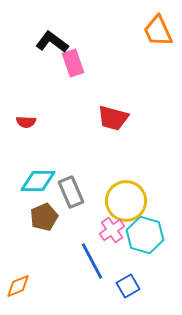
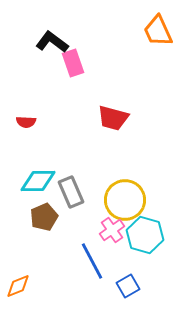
yellow circle: moved 1 px left, 1 px up
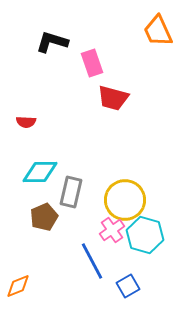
black L-shape: rotated 20 degrees counterclockwise
pink rectangle: moved 19 px right
red trapezoid: moved 20 px up
cyan diamond: moved 2 px right, 9 px up
gray rectangle: rotated 36 degrees clockwise
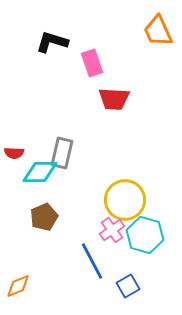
red trapezoid: moved 1 px right, 1 px down; rotated 12 degrees counterclockwise
red semicircle: moved 12 px left, 31 px down
gray rectangle: moved 9 px left, 39 px up
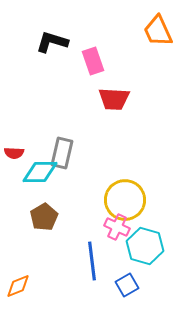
pink rectangle: moved 1 px right, 2 px up
brown pentagon: rotated 8 degrees counterclockwise
pink cross: moved 5 px right, 3 px up; rotated 30 degrees counterclockwise
cyan hexagon: moved 11 px down
blue line: rotated 21 degrees clockwise
blue square: moved 1 px left, 1 px up
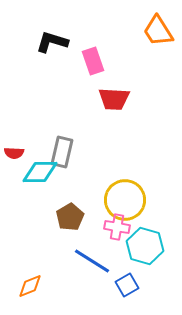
orange trapezoid: rotated 8 degrees counterclockwise
gray rectangle: moved 1 px up
brown pentagon: moved 26 px right
pink cross: rotated 15 degrees counterclockwise
blue line: rotated 51 degrees counterclockwise
orange diamond: moved 12 px right
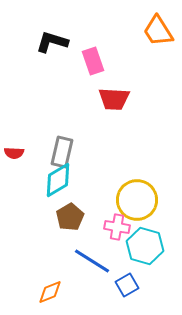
cyan diamond: moved 18 px right, 8 px down; rotated 30 degrees counterclockwise
yellow circle: moved 12 px right
orange diamond: moved 20 px right, 6 px down
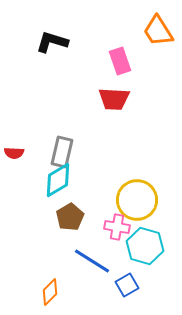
pink rectangle: moved 27 px right
orange diamond: rotated 24 degrees counterclockwise
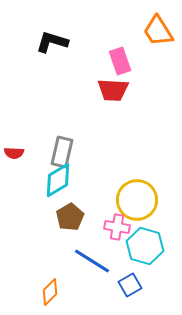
red trapezoid: moved 1 px left, 9 px up
blue square: moved 3 px right
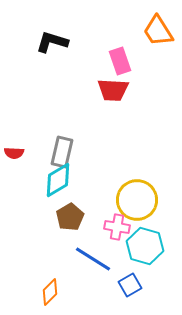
blue line: moved 1 px right, 2 px up
